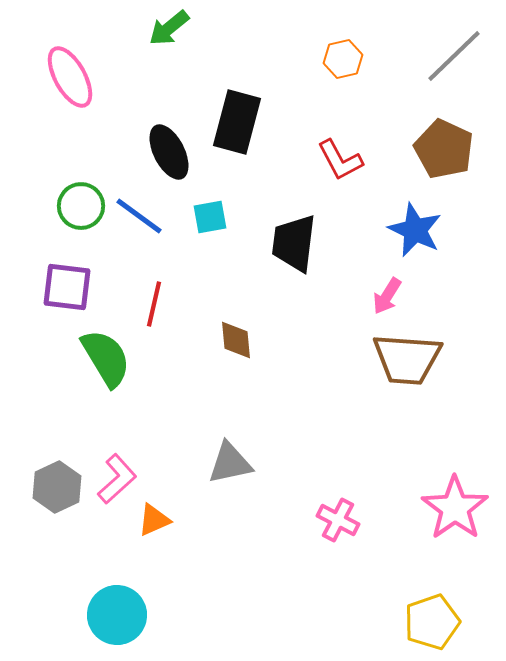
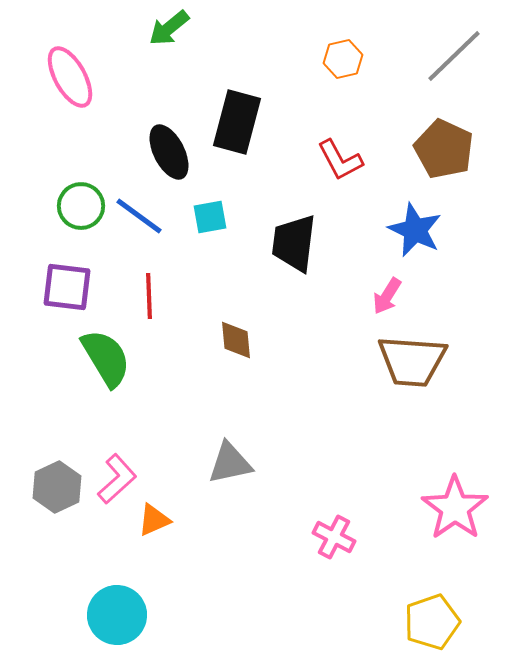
red line: moved 5 px left, 8 px up; rotated 15 degrees counterclockwise
brown trapezoid: moved 5 px right, 2 px down
pink cross: moved 4 px left, 17 px down
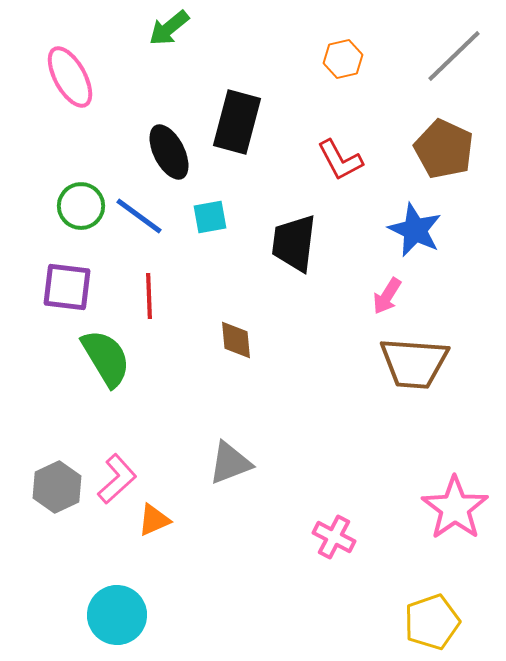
brown trapezoid: moved 2 px right, 2 px down
gray triangle: rotated 9 degrees counterclockwise
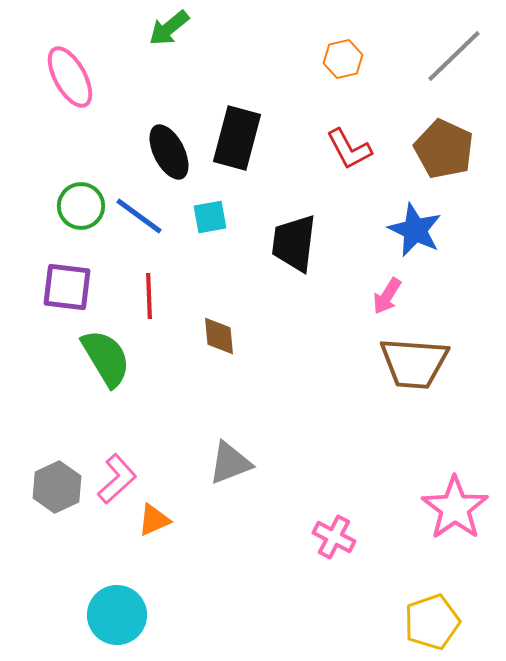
black rectangle: moved 16 px down
red L-shape: moved 9 px right, 11 px up
brown diamond: moved 17 px left, 4 px up
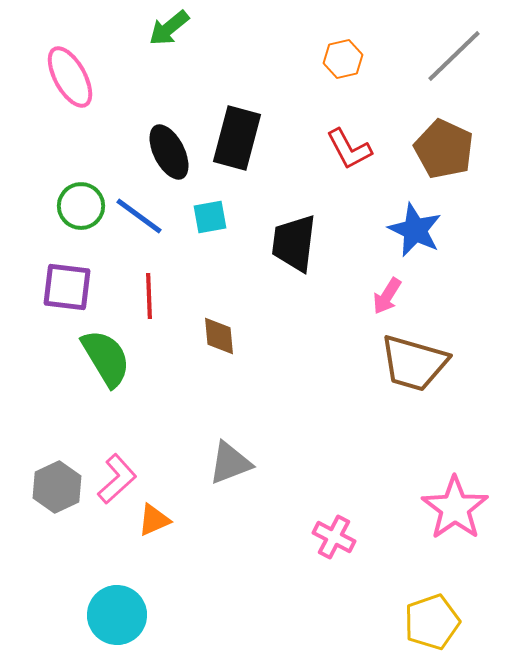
brown trapezoid: rotated 12 degrees clockwise
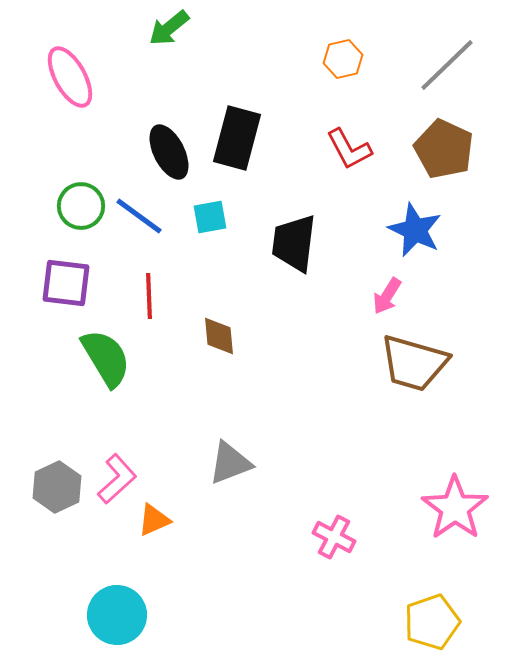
gray line: moved 7 px left, 9 px down
purple square: moved 1 px left, 4 px up
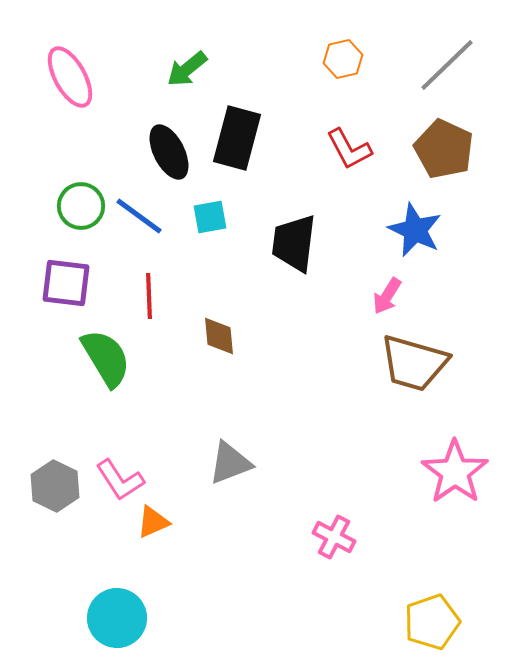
green arrow: moved 18 px right, 41 px down
pink L-shape: moved 3 px right, 1 px down; rotated 99 degrees clockwise
gray hexagon: moved 2 px left, 1 px up; rotated 9 degrees counterclockwise
pink star: moved 36 px up
orange triangle: moved 1 px left, 2 px down
cyan circle: moved 3 px down
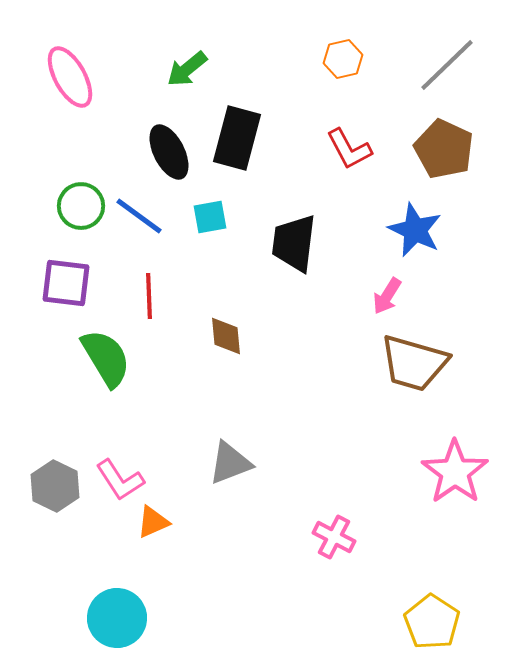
brown diamond: moved 7 px right
yellow pentagon: rotated 20 degrees counterclockwise
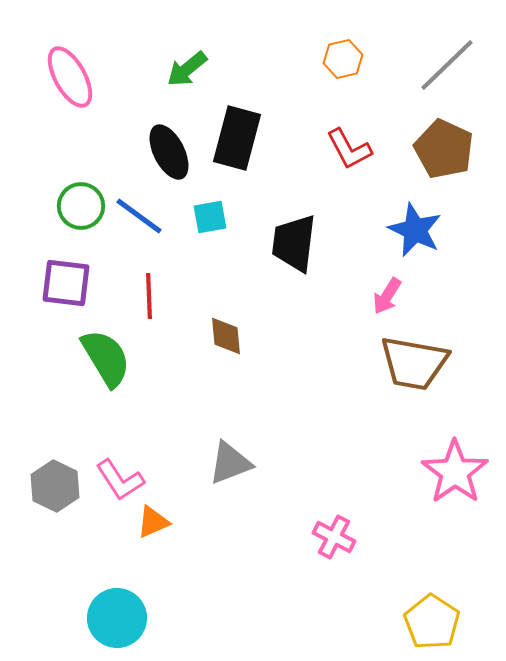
brown trapezoid: rotated 6 degrees counterclockwise
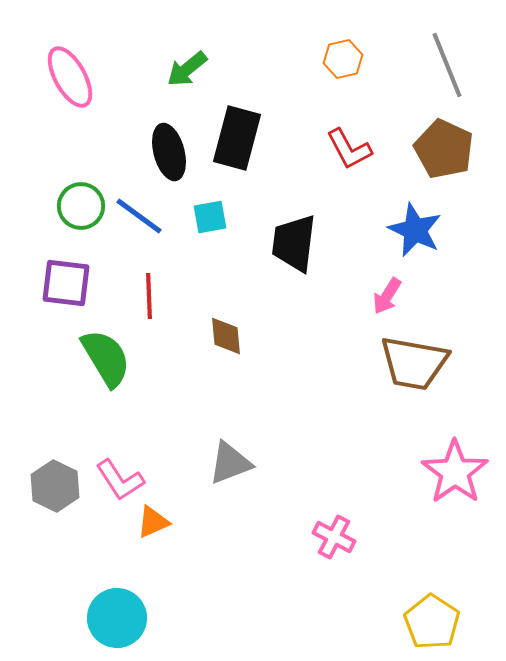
gray line: rotated 68 degrees counterclockwise
black ellipse: rotated 12 degrees clockwise
